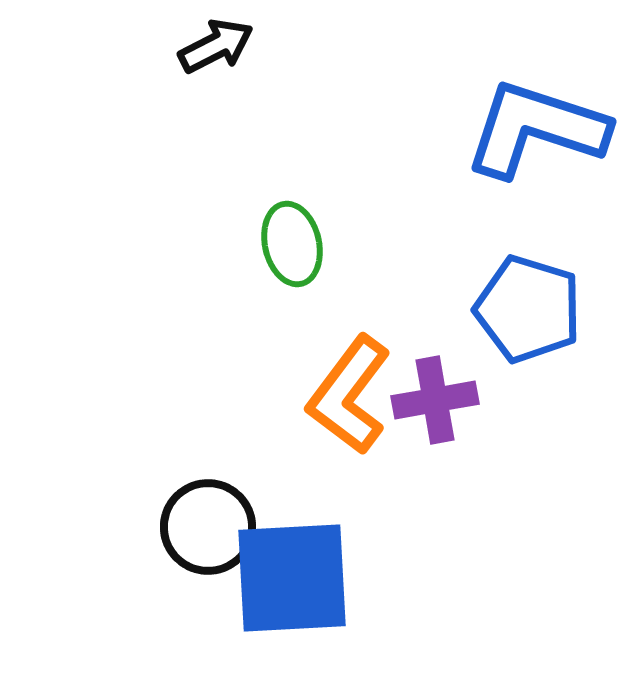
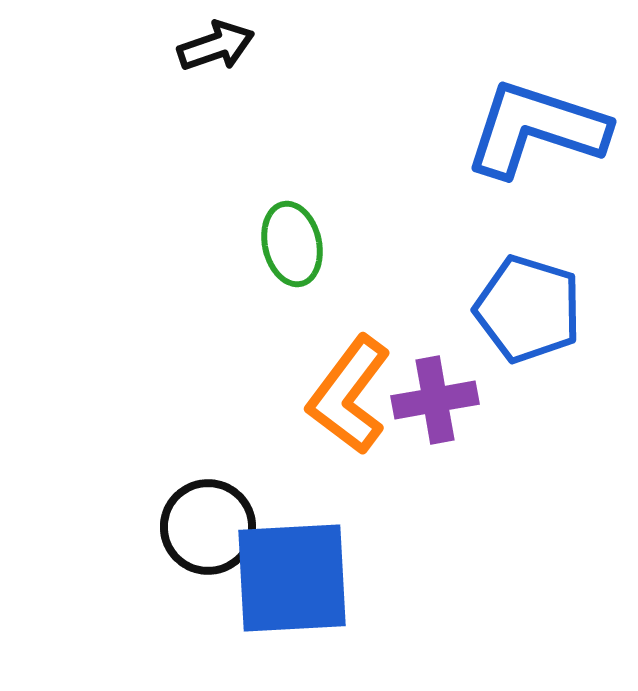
black arrow: rotated 8 degrees clockwise
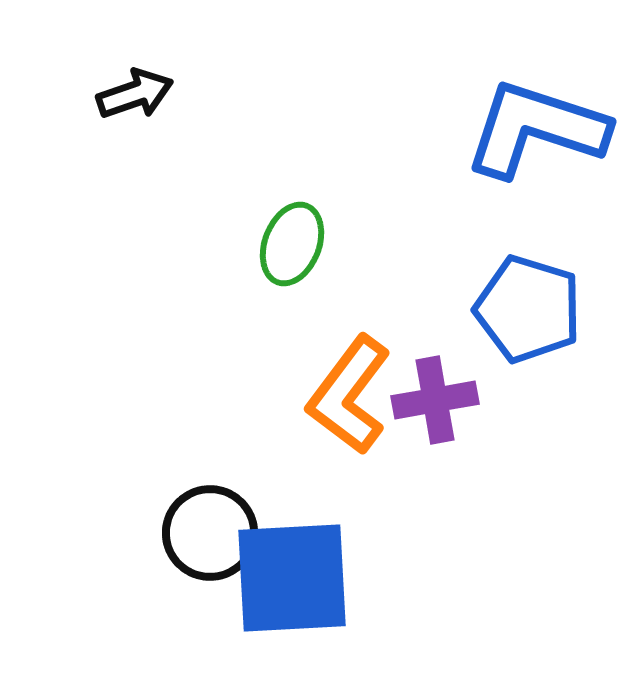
black arrow: moved 81 px left, 48 px down
green ellipse: rotated 34 degrees clockwise
black circle: moved 2 px right, 6 px down
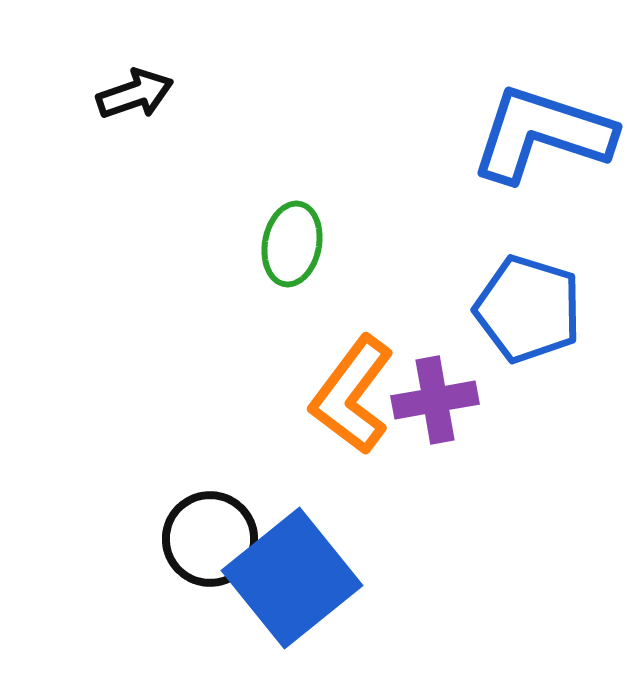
blue L-shape: moved 6 px right, 5 px down
green ellipse: rotated 10 degrees counterclockwise
orange L-shape: moved 3 px right
black circle: moved 6 px down
blue square: rotated 36 degrees counterclockwise
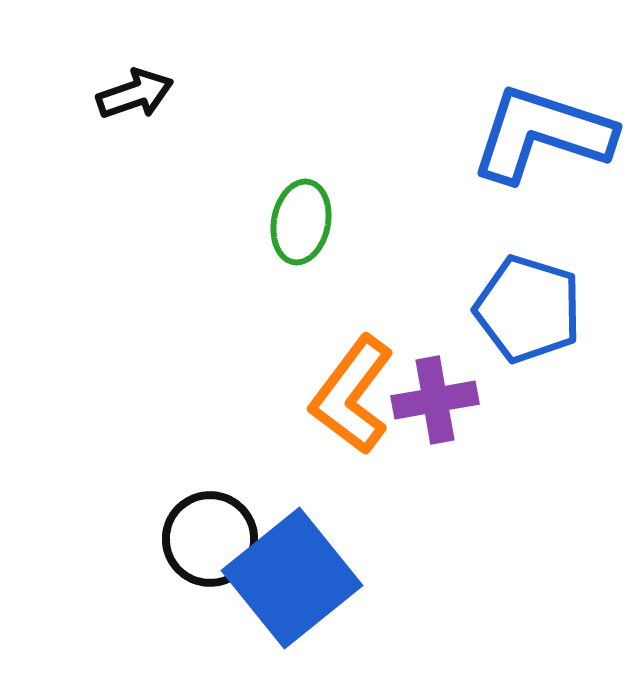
green ellipse: moved 9 px right, 22 px up
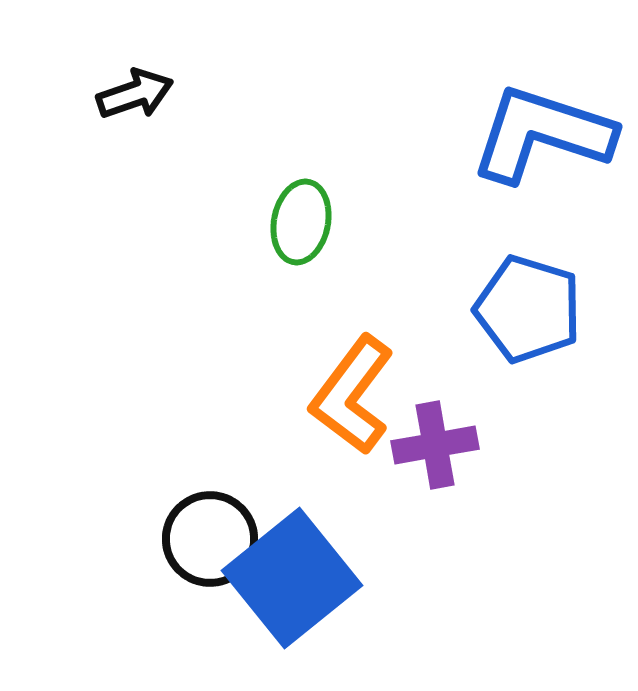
purple cross: moved 45 px down
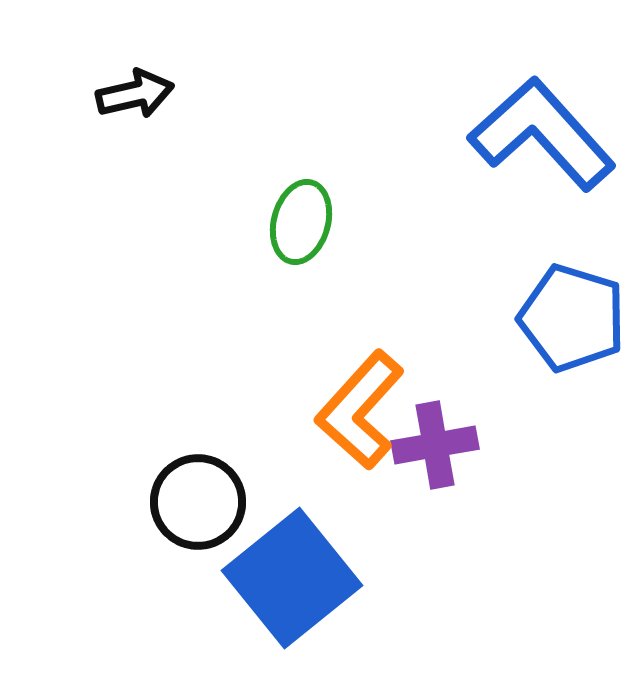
black arrow: rotated 6 degrees clockwise
blue L-shape: rotated 30 degrees clockwise
green ellipse: rotated 4 degrees clockwise
blue pentagon: moved 44 px right, 9 px down
orange L-shape: moved 8 px right, 15 px down; rotated 5 degrees clockwise
black circle: moved 12 px left, 37 px up
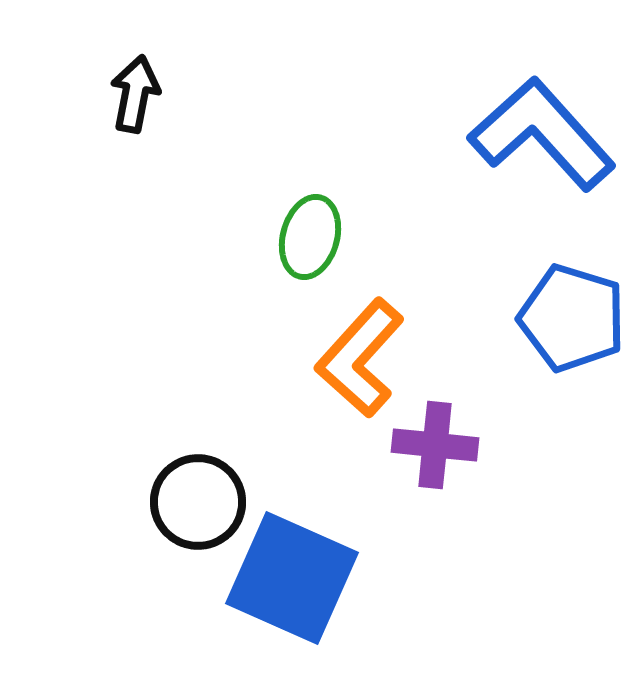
black arrow: rotated 66 degrees counterclockwise
green ellipse: moved 9 px right, 15 px down
orange L-shape: moved 52 px up
purple cross: rotated 16 degrees clockwise
blue square: rotated 27 degrees counterclockwise
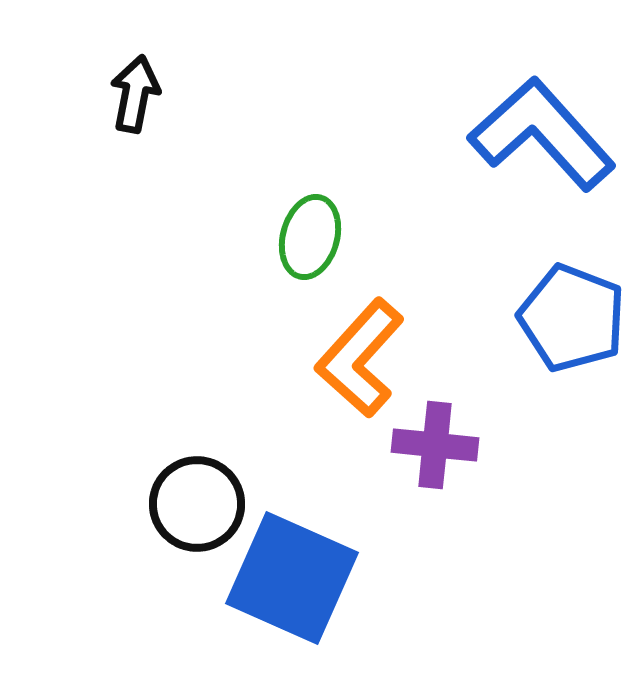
blue pentagon: rotated 4 degrees clockwise
black circle: moved 1 px left, 2 px down
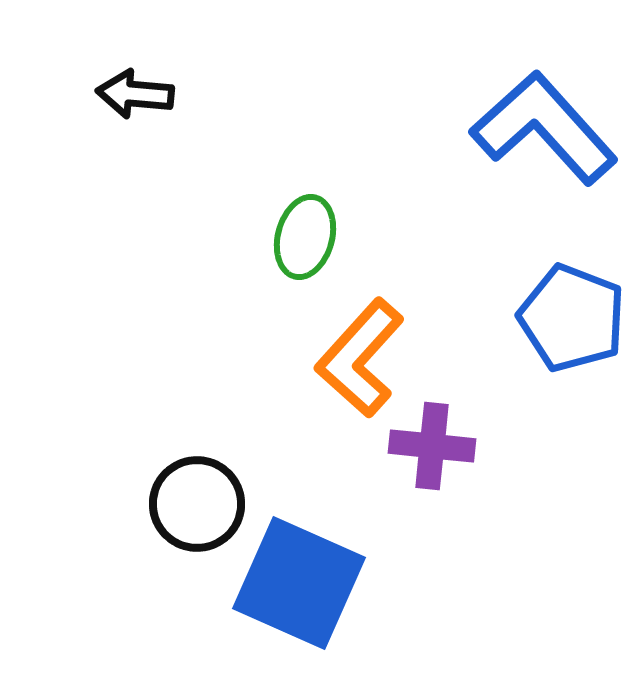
black arrow: rotated 96 degrees counterclockwise
blue L-shape: moved 2 px right, 6 px up
green ellipse: moved 5 px left
purple cross: moved 3 px left, 1 px down
blue square: moved 7 px right, 5 px down
